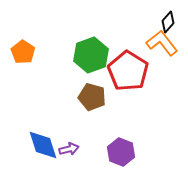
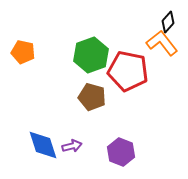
orange pentagon: rotated 20 degrees counterclockwise
red pentagon: rotated 21 degrees counterclockwise
purple arrow: moved 3 px right, 3 px up
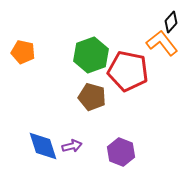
black diamond: moved 3 px right
blue diamond: moved 1 px down
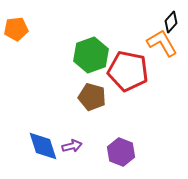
orange L-shape: rotated 8 degrees clockwise
orange pentagon: moved 7 px left, 23 px up; rotated 20 degrees counterclockwise
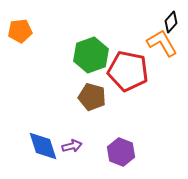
orange pentagon: moved 4 px right, 2 px down
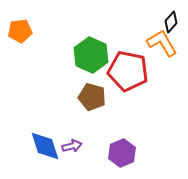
green hexagon: rotated 16 degrees counterclockwise
blue diamond: moved 2 px right
purple hexagon: moved 1 px right, 1 px down; rotated 16 degrees clockwise
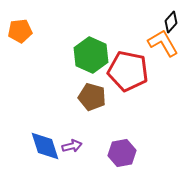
orange L-shape: moved 1 px right
purple hexagon: rotated 12 degrees clockwise
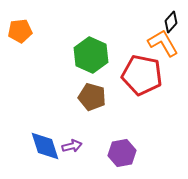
red pentagon: moved 14 px right, 4 px down
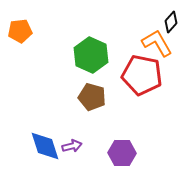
orange L-shape: moved 6 px left
purple hexagon: rotated 12 degrees clockwise
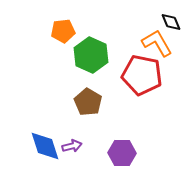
black diamond: rotated 65 degrees counterclockwise
orange pentagon: moved 43 px right
brown pentagon: moved 4 px left, 5 px down; rotated 16 degrees clockwise
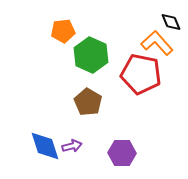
orange L-shape: rotated 12 degrees counterclockwise
red pentagon: moved 1 px left, 1 px up
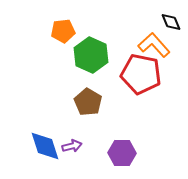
orange L-shape: moved 3 px left, 2 px down
